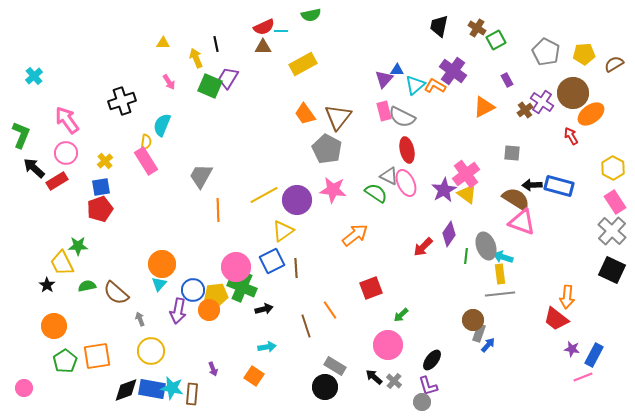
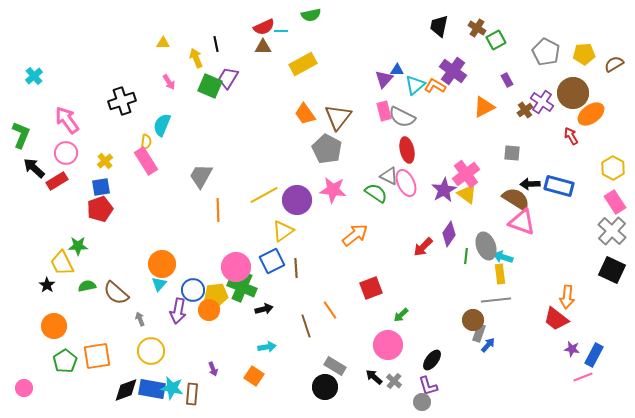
black arrow at (532, 185): moved 2 px left, 1 px up
gray line at (500, 294): moved 4 px left, 6 px down
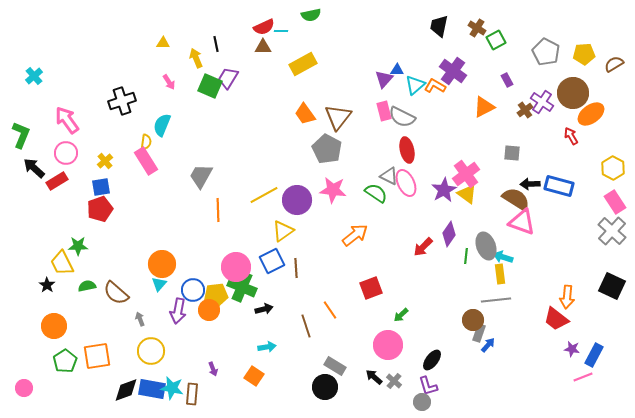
black square at (612, 270): moved 16 px down
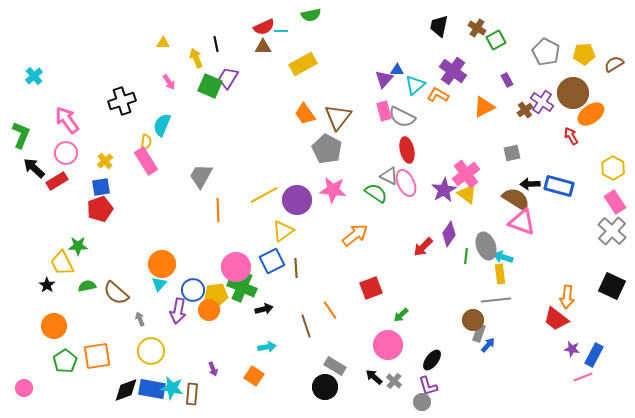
orange L-shape at (435, 86): moved 3 px right, 9 px down
gray square at (512, 153): rotated 18 degrees counterclockwise
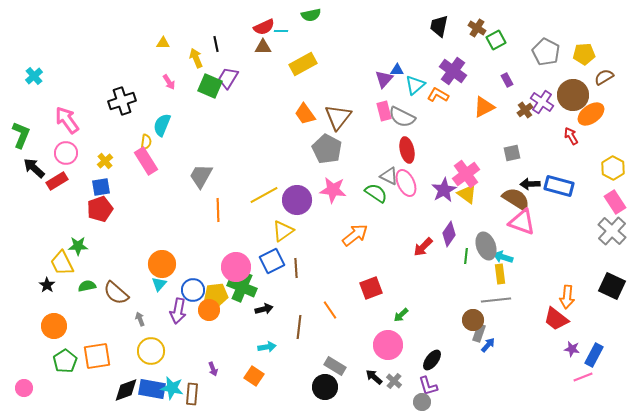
brown semicircle at (614, 64): moved 10 px left, 13 px down
brown circle at (573, 93): moved 2 px down
brown line at (306, 326): moved 7 px left, 1 px down; rotated 25 degrees clockwise
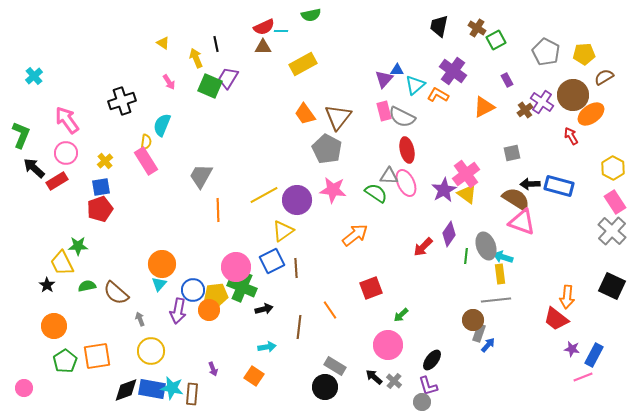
yellow triangle at (163, 43): rotated 32 degrees clockwise
gray triangle at (389, 176): rotated 24 degrees counterclockwise
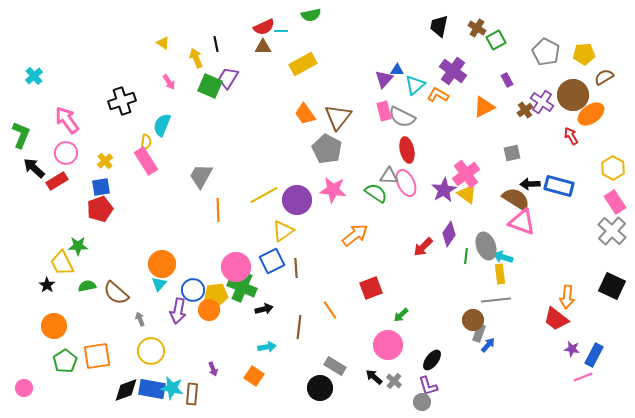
black circle at (325, 387): moved 5 px left, 1 px down
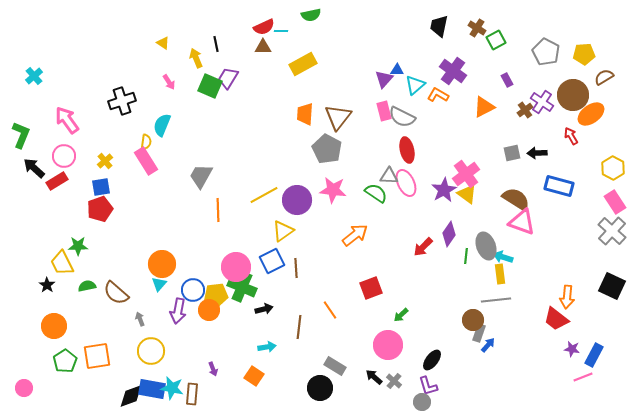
orange trapezoid at (305, 114): rotated 40 degrees clockwise
pink circle at (66, 153): moved 2 px left, 3 px down
black arrow at (530, 184): moved 7 px right, 31 px up
black diamond at (126, 390): moved 5 px right, 6 px down
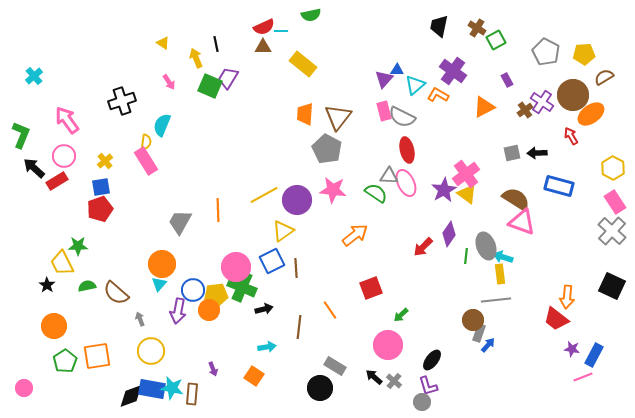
yellow rectangle at (303, 64): rotated 68 degrees clockwise
gray trapezoid at (201, 176): moved 21 px left, 46 px down
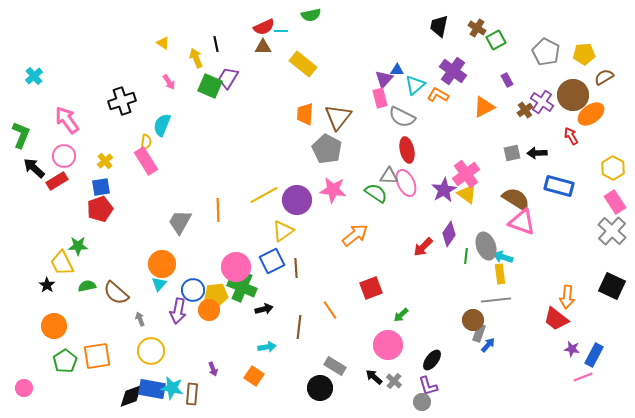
pink rectangle at (384, 111): moved 4 px left, 13 px up
